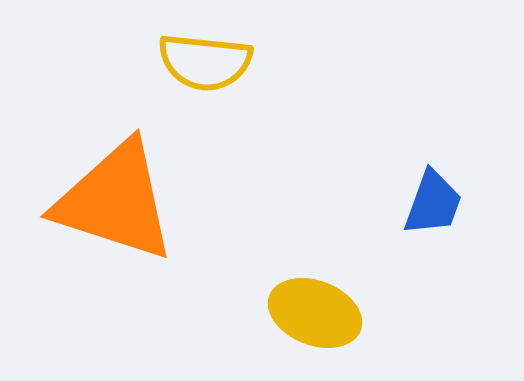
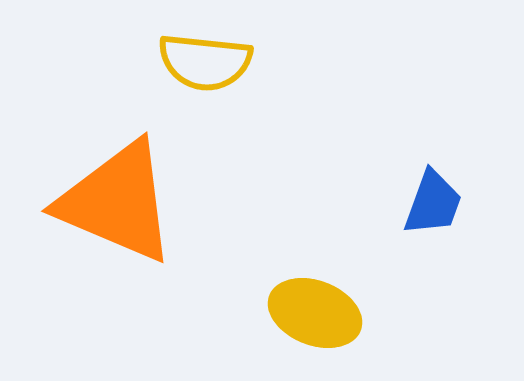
orange triangle: moved 2 px right, 1 px down; rotated 5 degrees clockwise
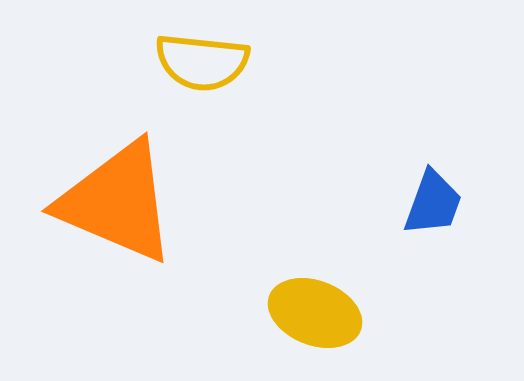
yellow semicircle: moved 3 px left
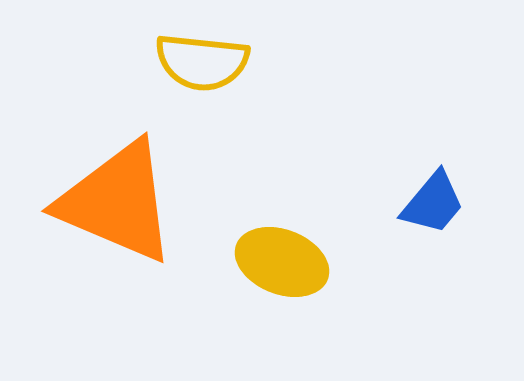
blue trapezoid: rotated 20 degrees clockwise
yellow ellipse: moved 33 px left, 51 px up
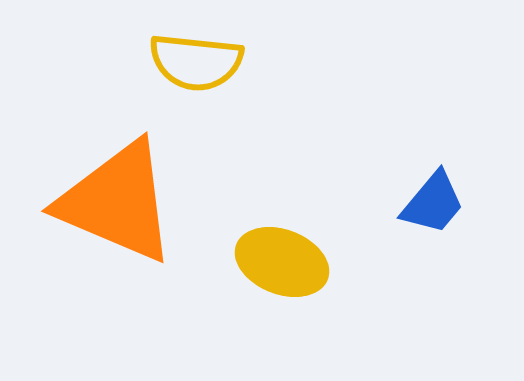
yellow semicircle: moved 6 px left
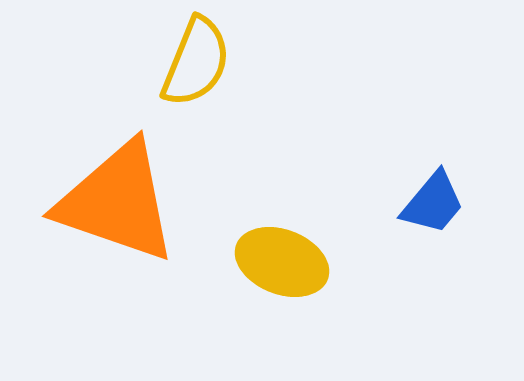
yellow semicircle: rotated 74 degrees counterclockwise
orange triangle: rotated 4 degrees counterclockwise
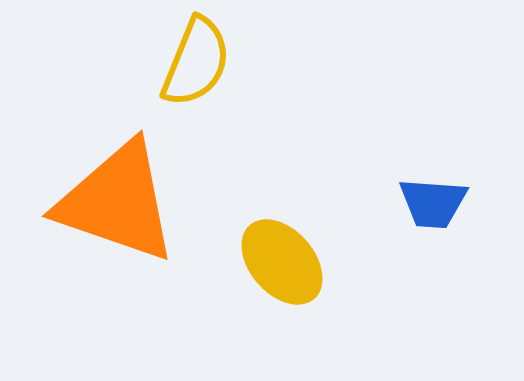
blue trapezoid: rotated 54 degrees clockwise
yellow ellipse: rotated 28 degrees clockwise
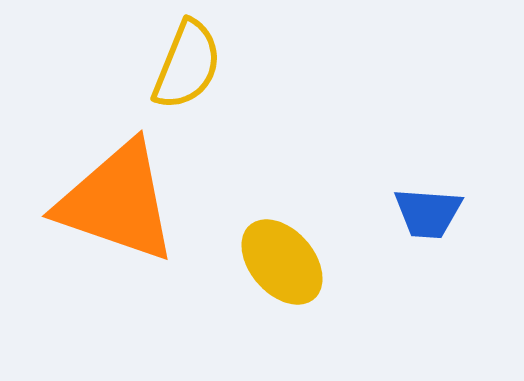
yellow semicircle: moved 9 px left, 3 px down
blue trapezoid: moved 5 px left, 10 px down
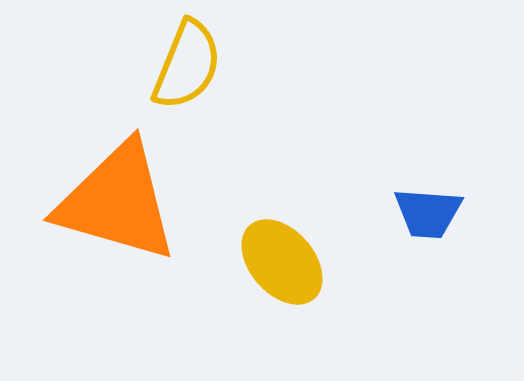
orange triangle: rotated 3 degrees counterclockwise
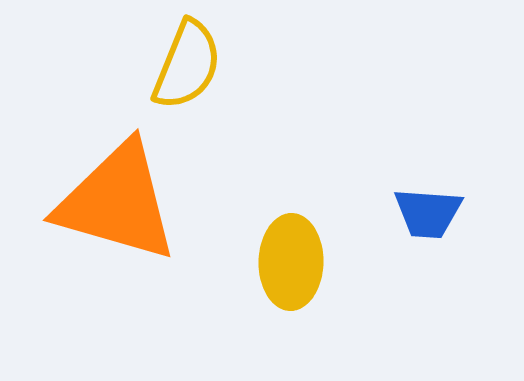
yellow ellipse: moved 9 px right; rotated 42 degrees clockwise
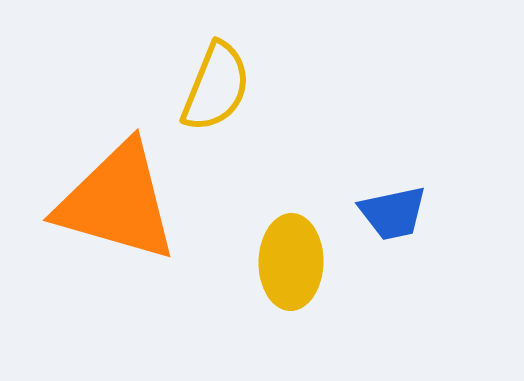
yellow semicircle: moved 29 px right, 22 px down
blue trapezoid: moved 35 px left; rotated 16 degrees counterclockwise
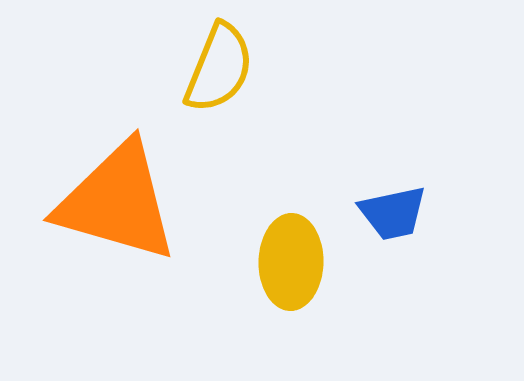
yellow semicircle: moved 3 px right, 19 px up
